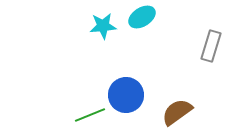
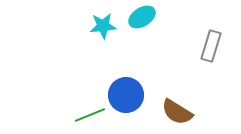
brown semicircle: rotated 112 degrees counterclockwise
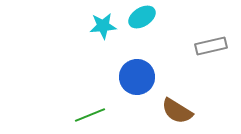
gray rectangle: rotated 60 degrees clockwise
blue circle: moved 11 px right, 18 px up
brown semicircle: moved 1 px up
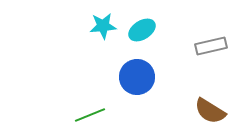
cyan ellipse: moved 13 px down
brown semicircle: moved 33 px right
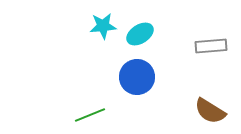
cyan ellipse: moved 2 px left, 4 px down
gray rectangle: rotated 8 degrees clockwise
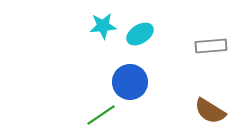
blue circle: moved 7 px left, 5 px down
green line: moved 11 px right; rotated 12 degrees counterclockwise
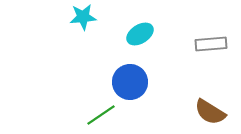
cyan star: moved 20 px left, 9 px up
gray rectangle: moved 2 px up
brown semicircle: moved 1 px down
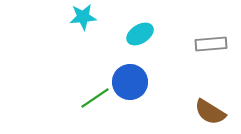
green line: moved 6 px left, 17 px up
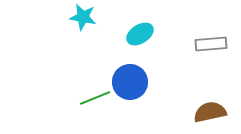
cyan star: rotated 16 degrees clockwise
green line: rotated 12 degrees clockwise
brown semicircle: rotated 136 degrees clockwise
